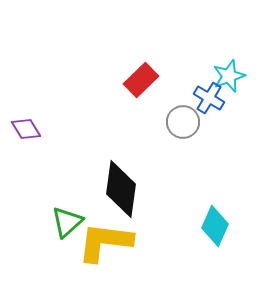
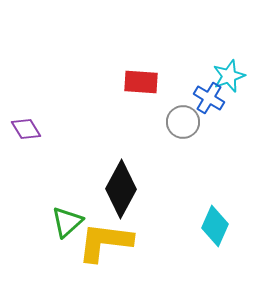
red rectangle: moved 2 px down; rotated 48 degrees clockwise
black diamond: rotated 20 degrees clockwise
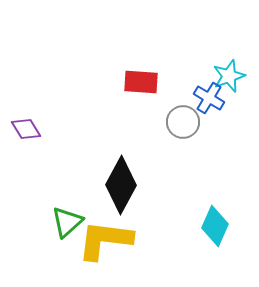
black diamond: moved 4 px up
yellow L-shape: moved 2 px up
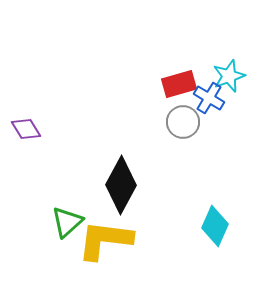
red rectangle: moved 38 px right, 2 px down; rotated 20 degrees counterclockwise
